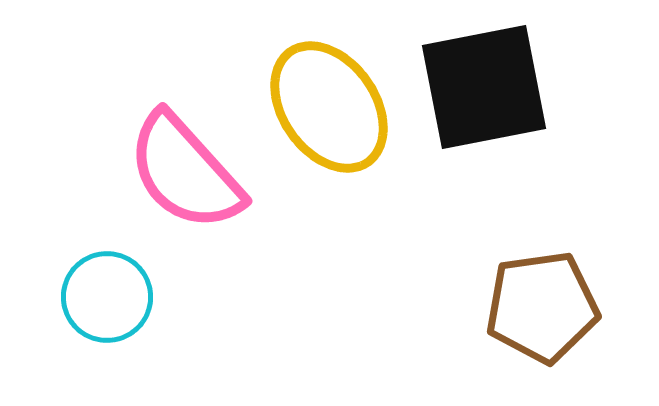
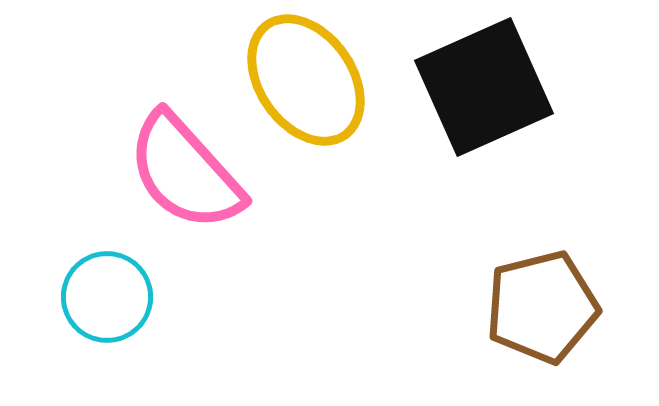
black square: rotated 13 degrees counterclockwise
yellow ellipse: moved 23 px left, 27 px up
brown pentagon: rotated 6 degrees counterclockwise
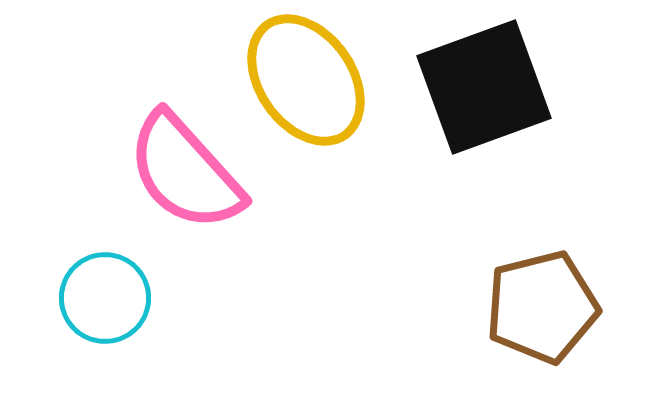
black square: rotated 4 degrees clockwise
cyan circle: moved 2 px left, 1 px down
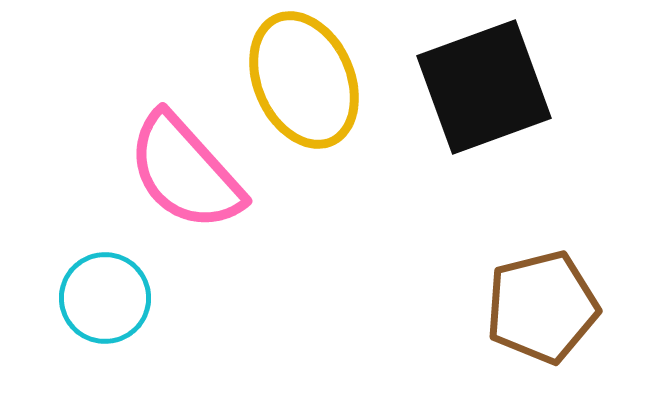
yellow ellipse: moved 2 px left; rotated 11 degrees clockwise
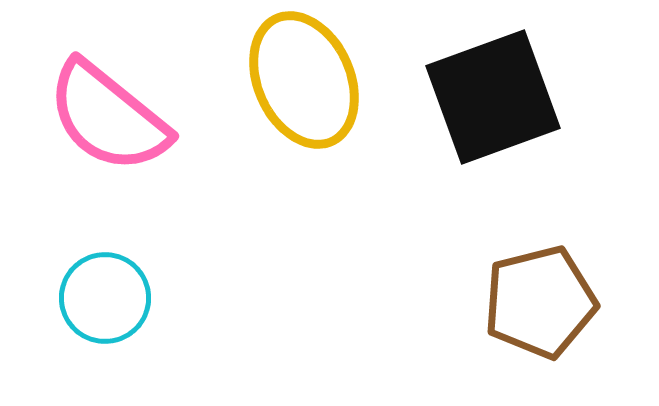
black square: moved 9 px right, 10 px down
pink semicircle: moved 77 px left, 55 px up; rotated 9 degrees counterclockwise
brown pentagon: moved 2 px left, 5 px up
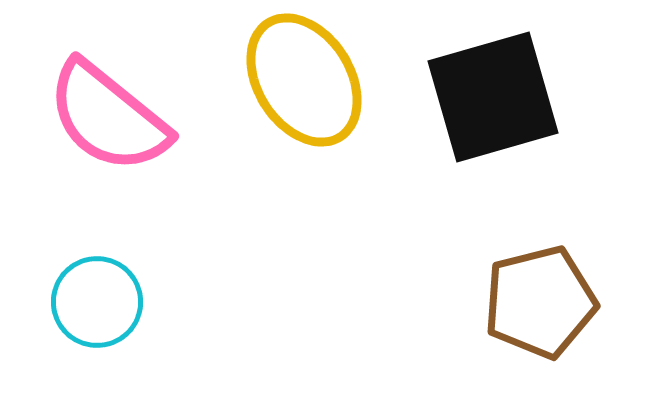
yellow ellipse: rotated 8 degrees counterclockwise
black square: rotated 4 degrees clockwise
cyan circle: moved 8 px left, 4 px down
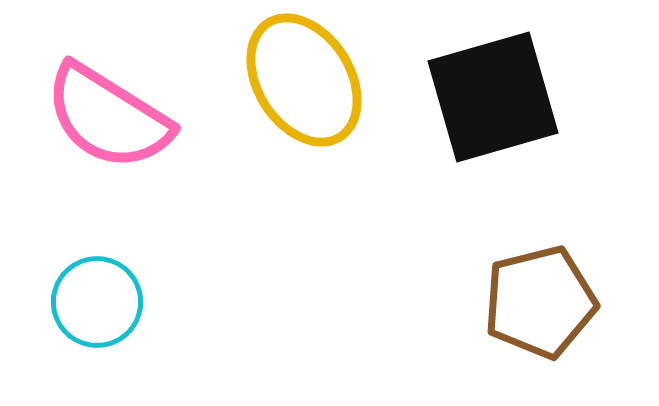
pink semicircle: rotated 7 degrees counterclockwise
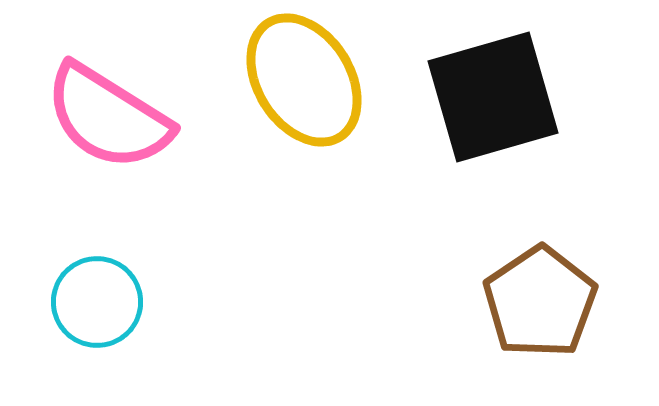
brown pentagon: rotated 20 degrees counterclockwise
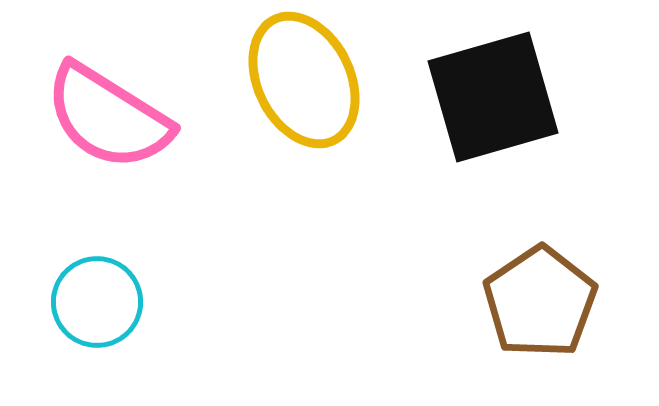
yellow ellipse: rotated 6 degrees clockwise
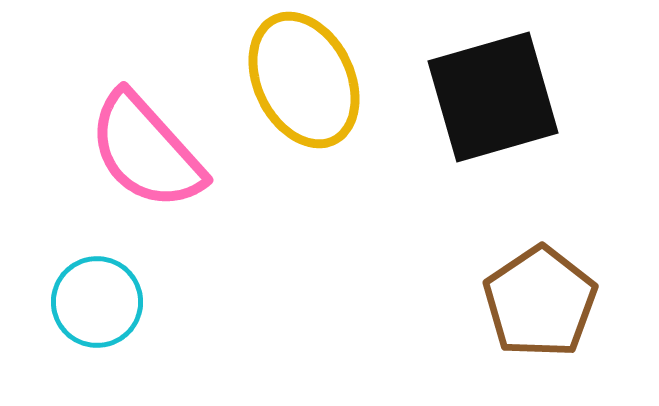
pink semicircle: moved 38 px right, 34 px down; rotated 16 degrees clockwise
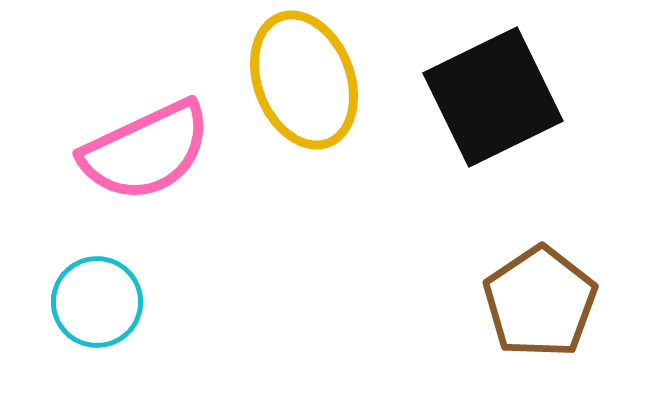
yellow ellipse: rotated 5 degrees clockwise
black square: rotated 10 degrees counterclockwise
pink semicircle: rotated 73 degrees counterclockwise
